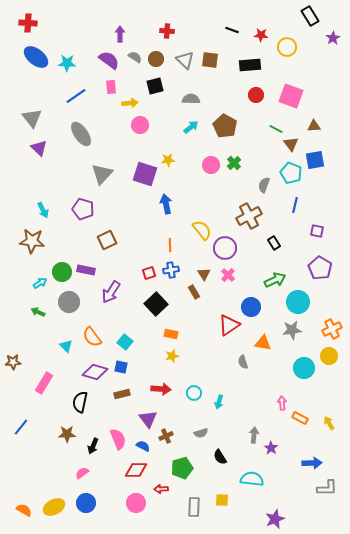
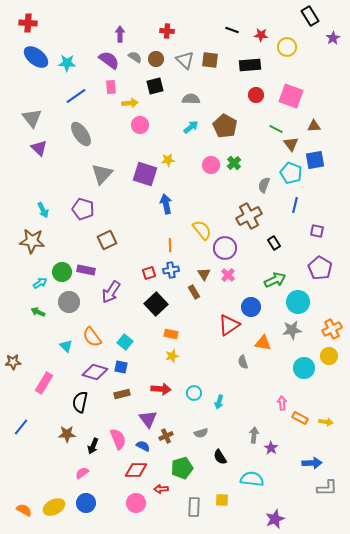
yellow arrow at (329, 423): moved 3 px left, 1 px up; rotated 128 degrees clockwise
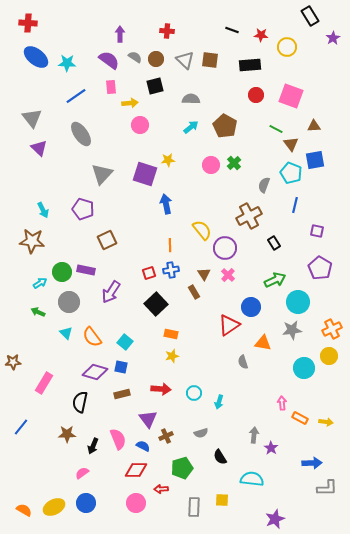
cyan triangle at (66, 346): moved 13 px up
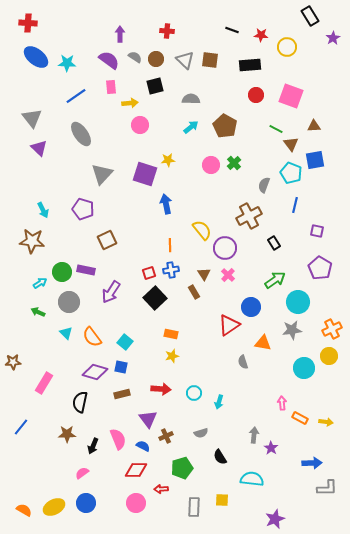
green arrow at (275, 280): rotated 10 degrees counterclockwise
black square at (156, 304): moved 1 px left, 6 px up
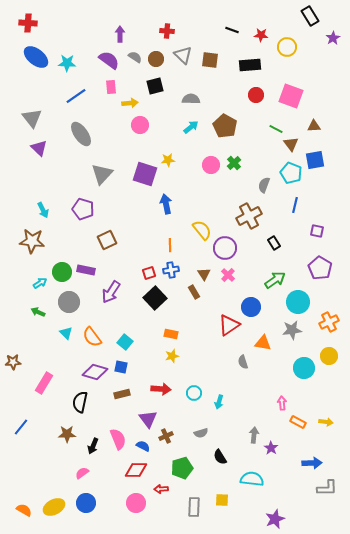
gray triangle at (185, 60): moved 2 px left, 5 px up
orange cross at (332, 329): moved 3 px left, 7 px up
orange rectangle at (300, 418): moved 2 px left, 4 px down
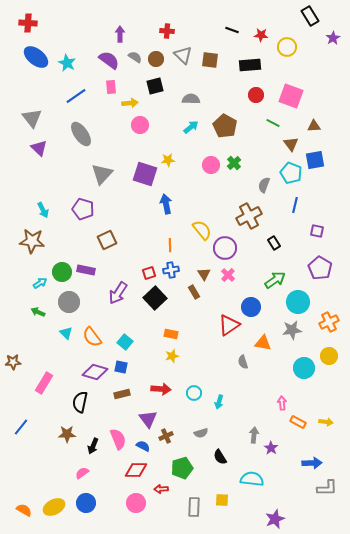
cyan star at (67, 63): rotated 24 degrees clockwise
green line at (276, 129): moved 3 px left, 6 px up
purple arrow at (111, 292): moved 7 px right, 1 px down
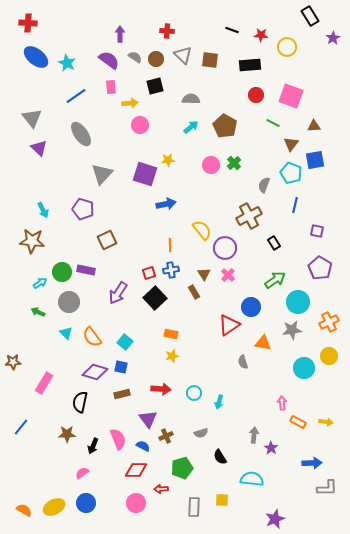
brown triangle at (291, 144): rotated 14 degrees clockwise
blue arrow at (166, 204): rotated 90 degrees clockwise
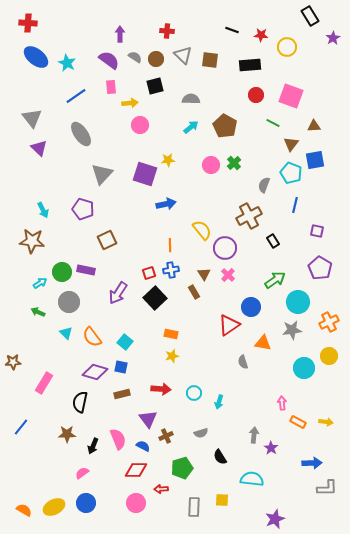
black rectangle at (274, 243): moved 1 px left, 2 px up
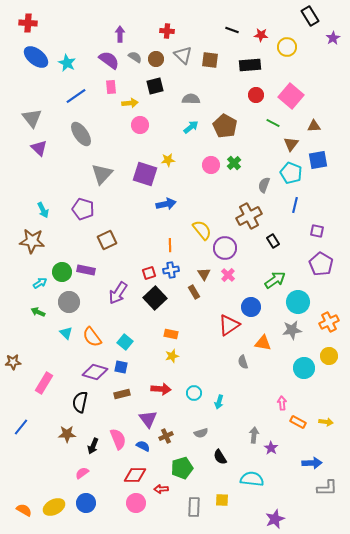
pink square at (291, 96): rotated 20 degrees clockwise
blue square at (315, 160): moved 3 px right
purple pentagon at (320, 268): moved 1 px right, 4 px up
red diamond at (136, 470): moved 1 px left, 5 px down
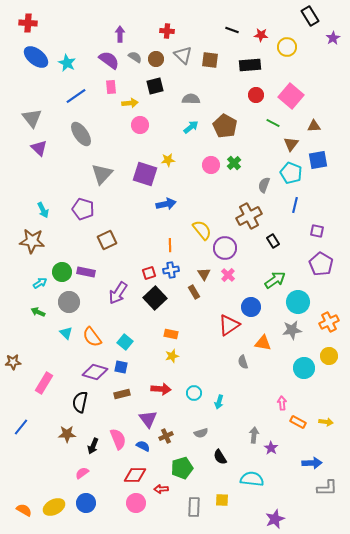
purple rectangle at (86, 270): moved 2 px down
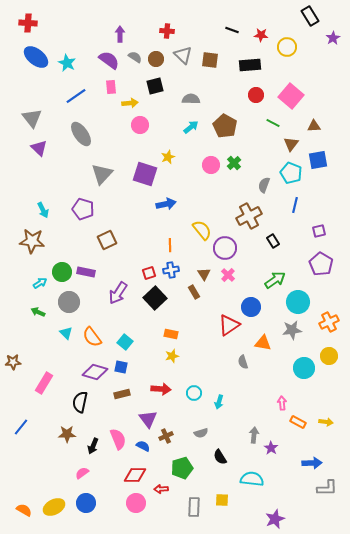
yellow star at (168, 160): moved 3 px up; rotated 16 degrees counterclockwise
purple square at (317, 231): moved 2 px right; rotated 24 degrees counterclockwise
